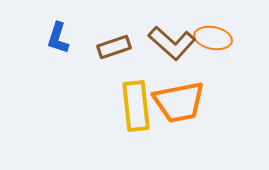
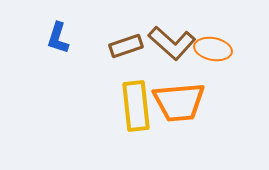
orange ellipse: moved 11 px down
brown rectangle: moved 12 px right, 1 px up
orange trapezoid: rotated 6 degrees clockwise
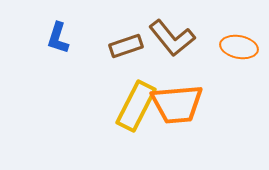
brown L-shape: moved 5 px up; rotated 9 degrees clockwise
orange ellipse: moved 26 px right, 2 px up
orange trapezoid: moved 2 px left, 2 px down
yellow rectangle: rotated 33 degrees clockwise
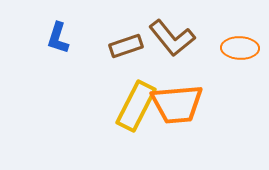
orange ellipse: moved 1 px right, 1 px down; rotated 9 degrees counterclockwise
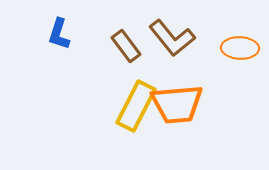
blue L-shape: moved 1 px right, 4 px up
brown rectangle: rotated 72 degrees clockwise
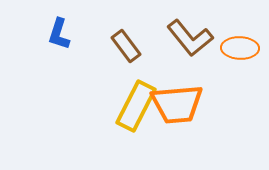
brown L-shape: moved 18 px right
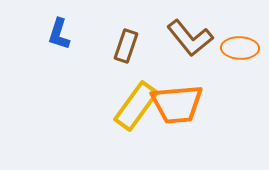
brown rectangle: rotated 56 degrees clockwise
yellow rectangle: rotated 9 degrees clockwise
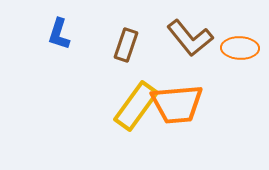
brown rectangle: moved 1 px up
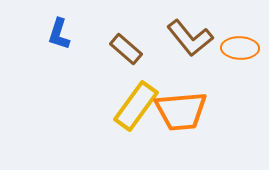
brown rectangle: moved 4 px down; rotated 68 degrees counterclockwise
orange trapezoid: moved 4 px right, 7 px down
